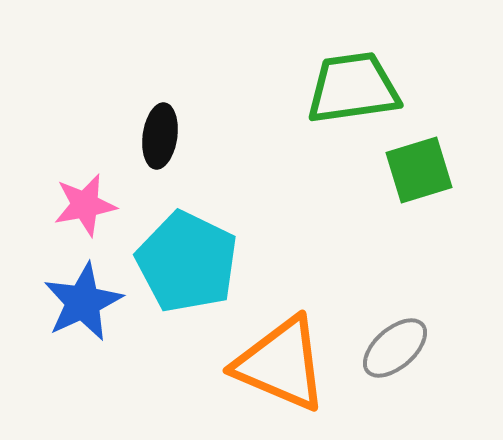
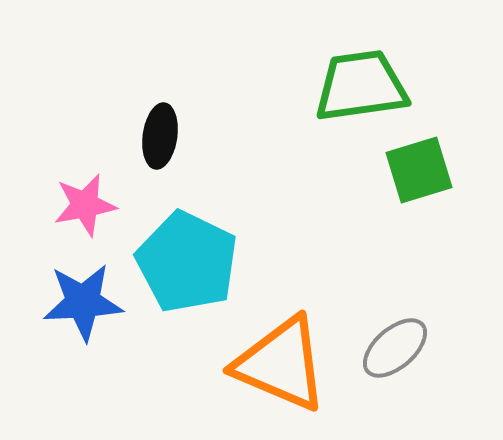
green trapezoid: moved 8 px right, 2 px up
blue star: rotated 22 degrees clockwise
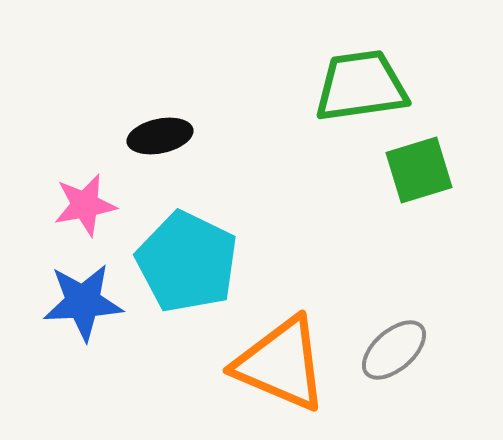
black ellipse: rotated 70 degrees clockwise
gray ellipse: moved 1 px left, 2 px down
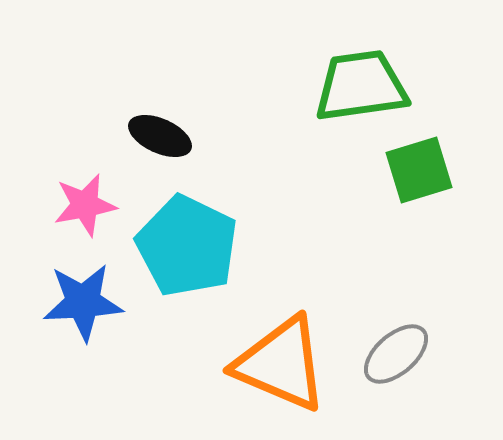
black ellipse: rotated 36 degrees clockwise
cyan pentagon: moved 16 px up
gray ellipse: moved 2 px right, 4 px down
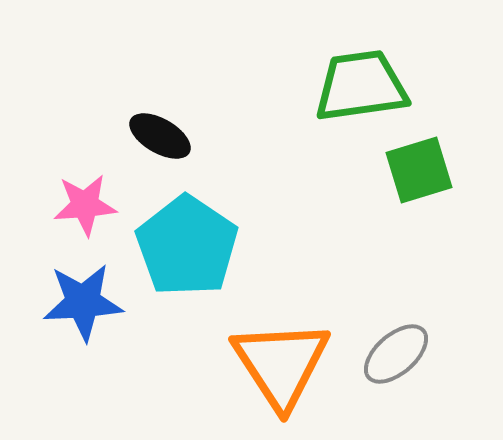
black ellipse: rotated 6 degrees clockwise
pink star: rotated 6 degrees clockwise
cyan pentagon: rotated 8 degrees clockwise
orange triangle: rotated 34 degrees clockwise
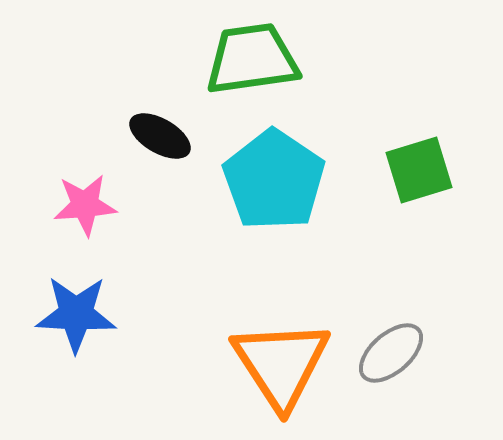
green trapezoid: moved 109 px left, 27 px up
cyan pentagon: moved 87 px right, 66 px up
blue star: moved 7 px left, 12 px down; rotated 6 degrees clockwise
gray ellipse: moved 5 px left, 1 px up
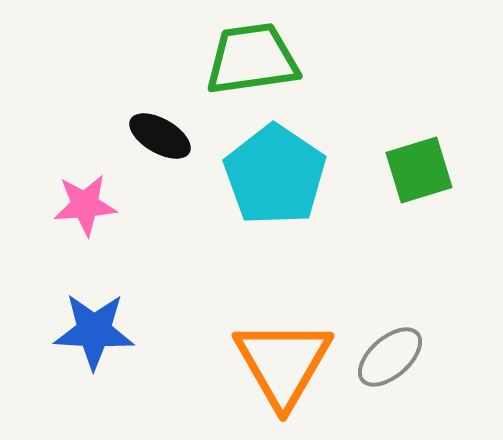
cyan pentagon: moved 1 px right, 5 px up
blue star: moved 18 px right, 17 px down
gray ellipse: moved 1 px left, 4 px down
orange triangle: moved 2 px right, 1 px up; rotated 3 degrees clockwise
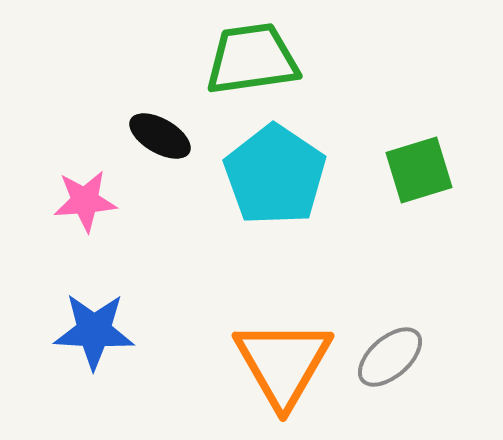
pink star: moved 4 px up
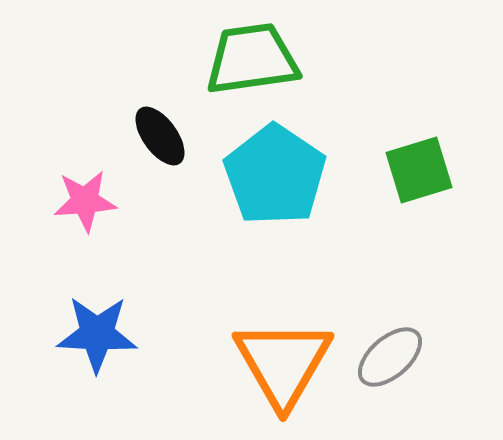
black ellipse: rotated 24 degrees clockwise
blue star: moved 3 px right, 3 px down
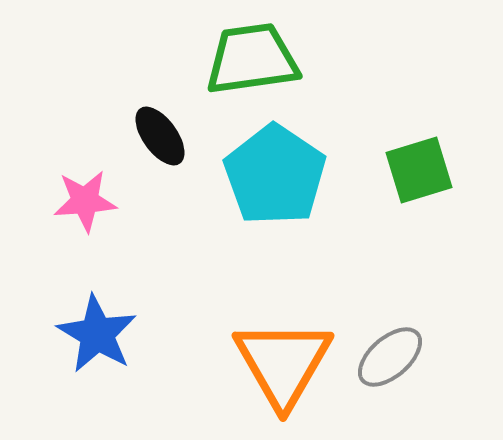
blue star: rotated 28 degrees clockwise
